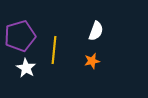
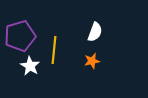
white semicircle: moved 1 px left, 1 px down
white star: moved 4 px right, 2 px up
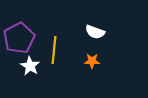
white semicircle: rotated 90 degrees clockwise
purple pentagon: moved 1 px left, 2 px down; rotated 12 degrees counterclockwise
orange star: rotated 14 degrees clockwise
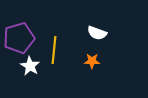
white semicircle: moved 2 px right, 1 px down
purple pentagon: rotated 12 degrees clockwise
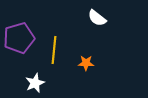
white semicircle: moved 15 px up; rotated 18 degrees clockwise
orange star: moved 6 px left, 2 px down
white star: moved 5 px right, 17 px down; rotated 18 degrees clockwise
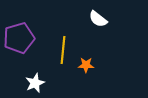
white semicircle: moved 1 px right, 1 px down
yellow line: moved 9 px right
orange star: moved 2 px down
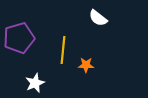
white semicircle: moved 1 px up
